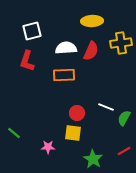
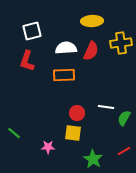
white line: rotated 14 degrees counterclockwise
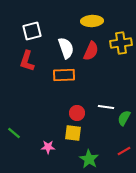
white semicircle: rotated 75 degrees clockwise
green star: moved 4 px left
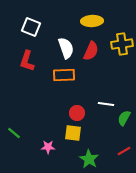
white square: moved 1 px left, 4 px up; rotated 36 degrees clockwise
yellow cross: moved 1 px right, 1 px down
white line: moved 3 px up
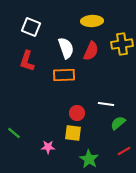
green semicircle: moved 6 px left, 5 px down; rotated 21 degrees clockwise
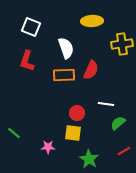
red semicircle: moved 19 px down
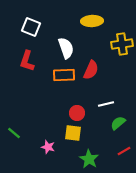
white line: rotated 21 degrees counterclockwise
pink star: rotated 16 degrees clockwise
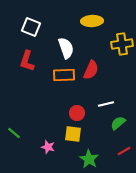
yellow square: moved 1 px down
